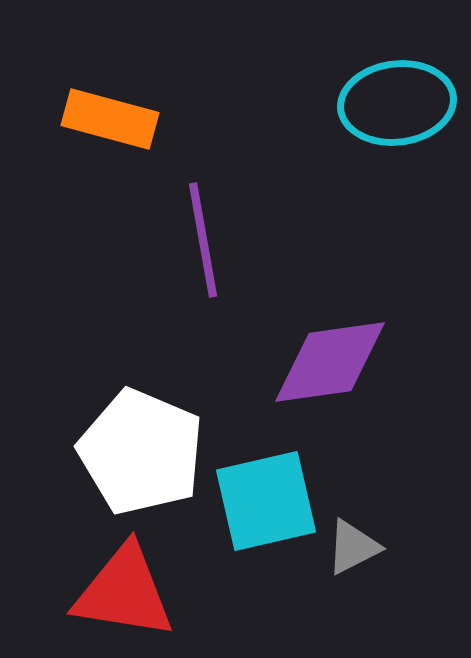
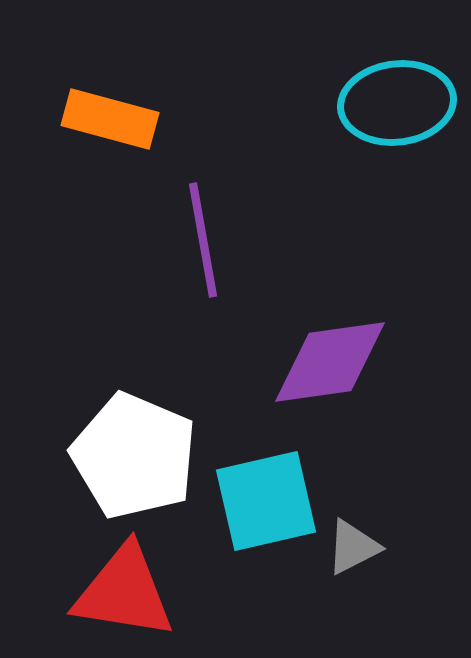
white pentagon: moved 7 px left, 4 px down
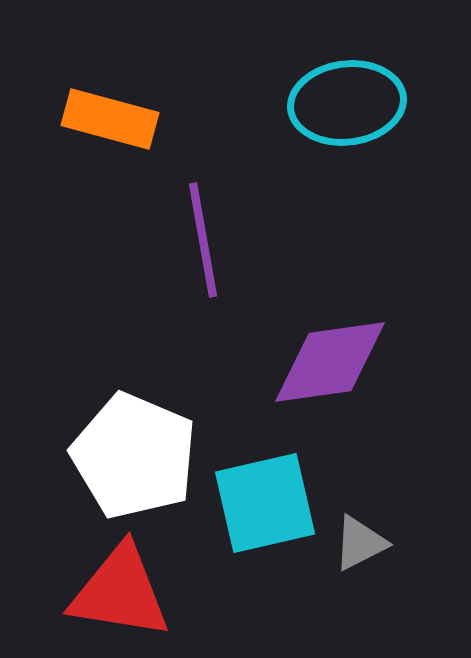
cyan ellipse: moved 50 px left
cyan square: moved 1 px left, 2 px down
gray triangle: moved 7 px right, 4 px up
red triangle: moved 4 px left
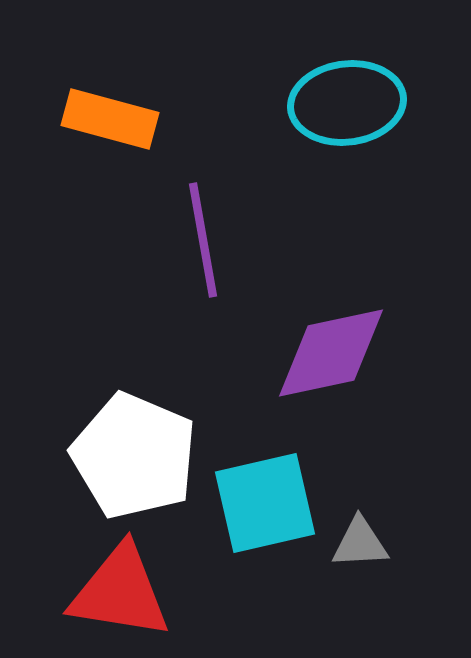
purple diamond: moved 1 px right, 9 px up; rotated 4 degrees counterclockwise
gray triangle: rotated 24 degrees clockwise
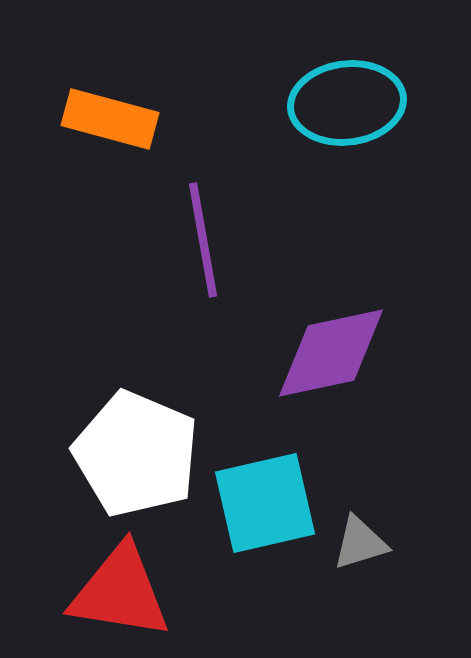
white pentagon: moved 2 px right, 2 px up
gray triangle: rotated 14 degrees counterclockwise
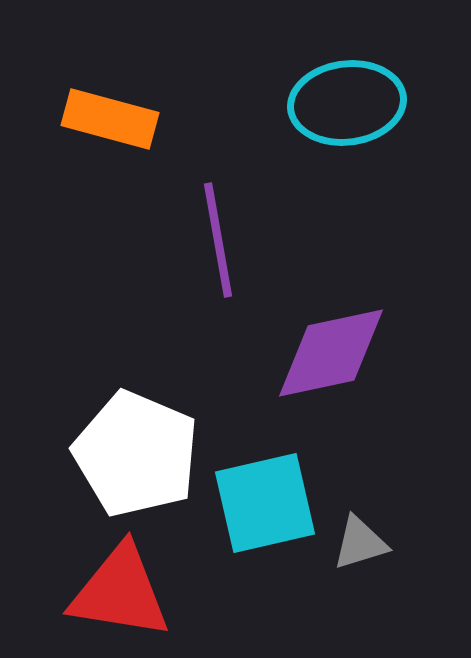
purple line: moved 15 px right
